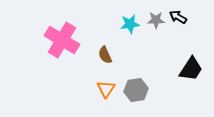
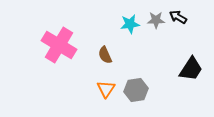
pink cross: moved 3 px left, 5 px down
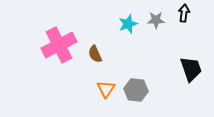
black arrow: moved 6 px right, 4 px up; rotated 66 degrees clockwise
cyan star: moved 2 px left; rotated 12 degrees counterclockwise
pink cross: rotated 32 degrees clockwise
brown semicircle: moved 10 px left, 1 px up
black trapezoid: rotated 52 degrees counterclockwise
gray hexagon: rotated 15 degrees clockwise
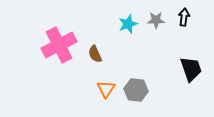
black arrow: moved 4 px down
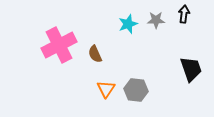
black arrow: moved 3 px up
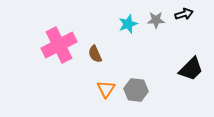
black arrow: rotated 66 degrees clockwise
black trapezoid: rotated 64 degrees clockwise
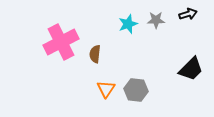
black arrow: moved 4 px right
pink cross: moved 2 px right, 3 px up
brown semicircle: rotated 30 degrees clockwise
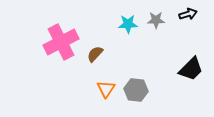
cyan star: rotated 18 degrees clockwise
brown semicircle: rotated 36 degrees clockwise
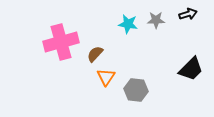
cyan star: rotated 12 degrees clockwise
pink cross: rotated 12 degrees clockwise
orange triangle: moved 12 px up
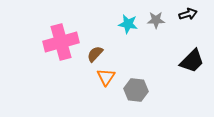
black trapezoid: moved 1 px right, 8 px up
